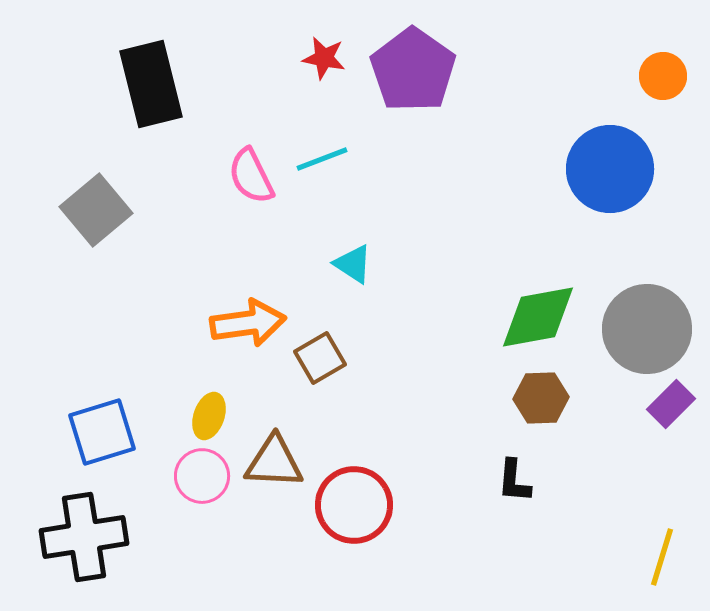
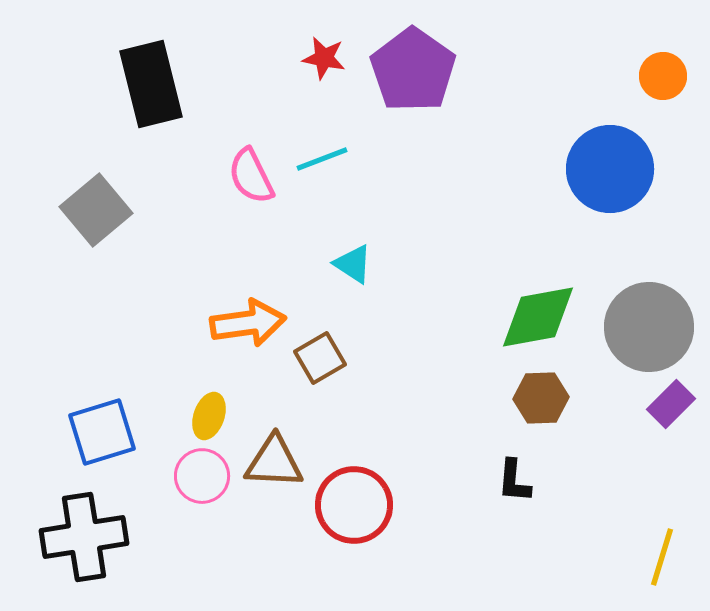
gray circle: moved 2 px right, 2 px up
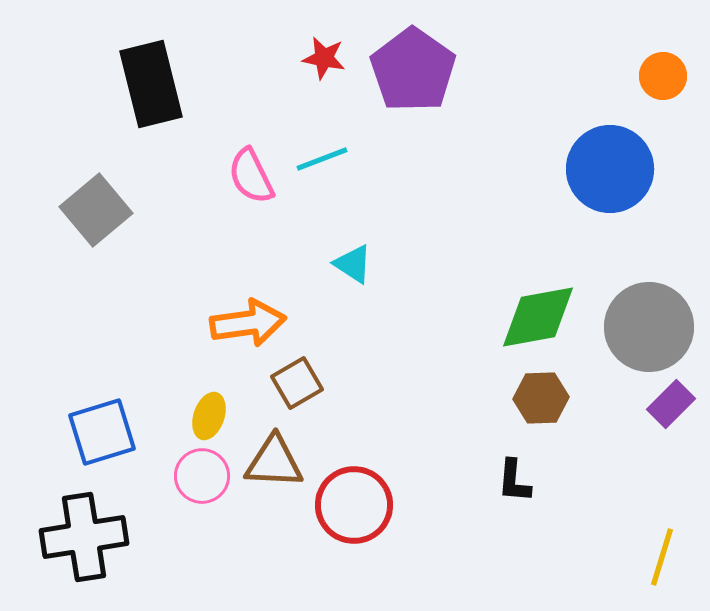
brown square: moved 23 px left, 25 px down
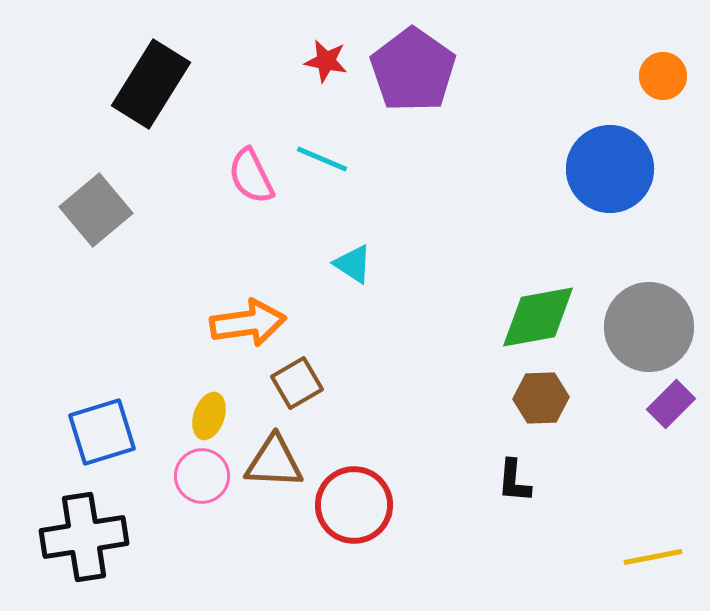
red star: moved 2 px right, 3 px down
black rectangle: rotated 46 degrees clockwise
cyan line: rotated 44 degrees clockwise
yellow line: moved 9 px left; rotated 62 degrees clockwise
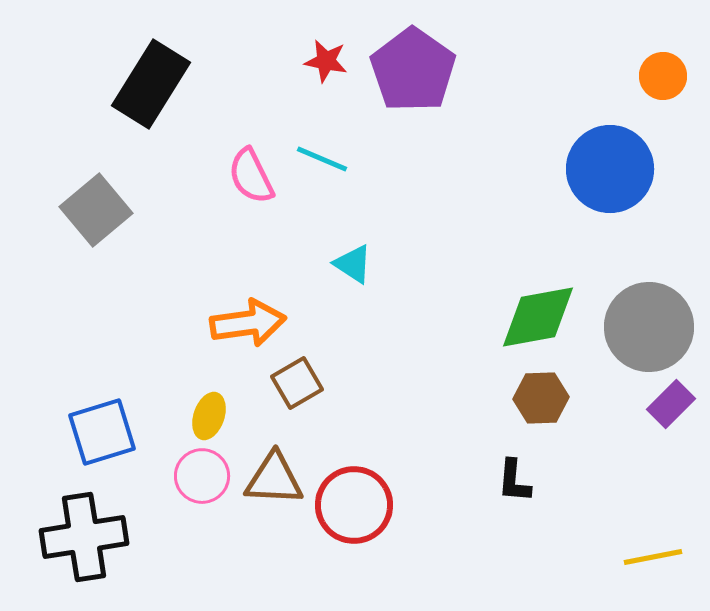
brown triangle: moved 17 px down
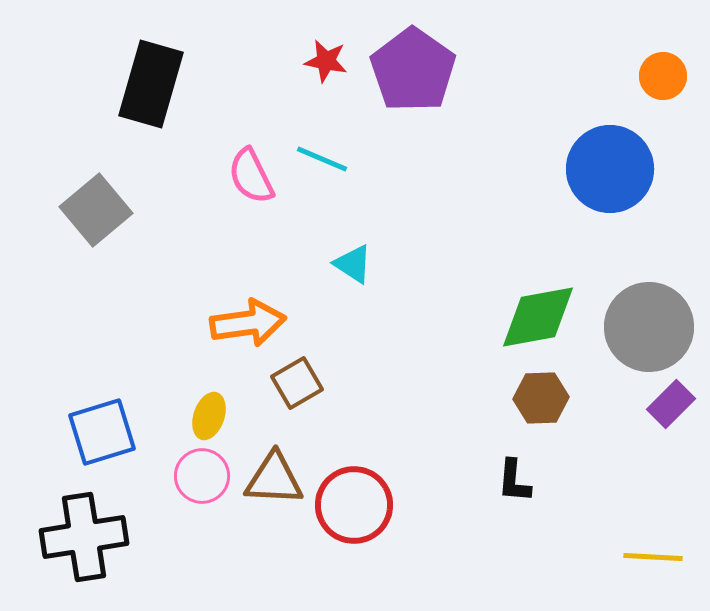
black rectangle: rotated 16 degrees counterclockwise
yellow line: rotated 14 degrees clockwise
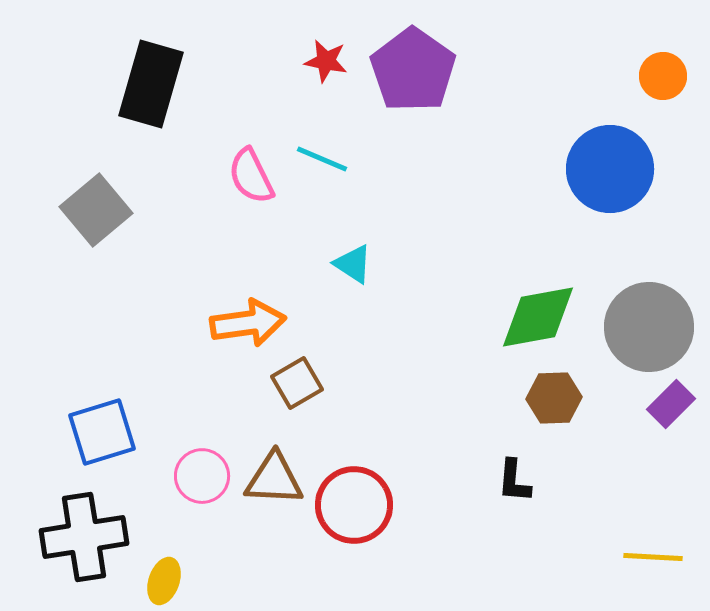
brown hexagon: moved 13 px right
yellow ellipse: moved 45 px left, 165 px down
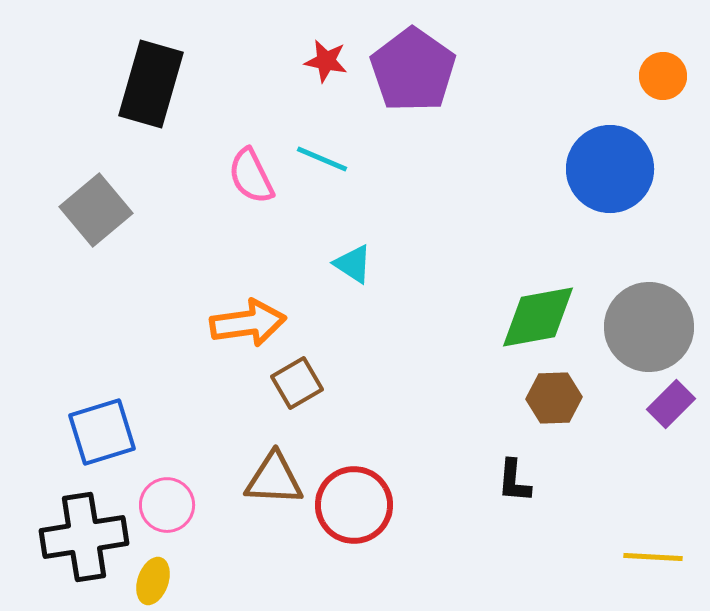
pink circle: moved 35 px left, 29 px down
yellow ellipse: moved 11 px left
